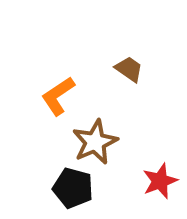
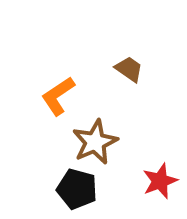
black pentagon: moved 4 px right, 1 px down
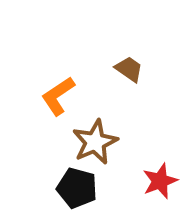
black pentagon: moved 1 px up
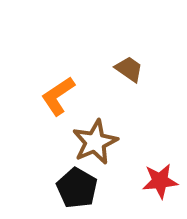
red star: rotated 15 degrees clockwise
black pentagon: rotated 15 degrees clockwise
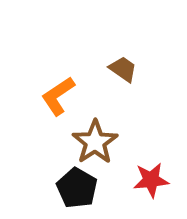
brown trapezoid: moved 6 px left
brown star: rotated 9 degrees counterclockwise
red star: moved 9 px left, 1 px up
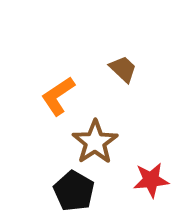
brown trapezoid: rotated 8 degrees clockwise
black pentagon: moved 3 px left, 3 px down
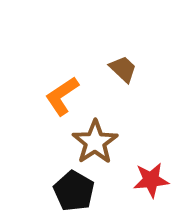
orange L-shape: moved 4 px right
